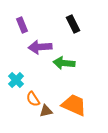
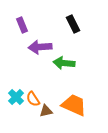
cyan cross: moved 17 px down
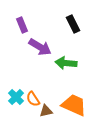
purple arrow: rotated 145 degrees counterclockwise
green arrow: moved 2 px right
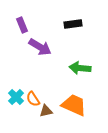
black rectangle: rotated 72 degrees counterclockwise
green arrow: moved 14 px right, 5 px down
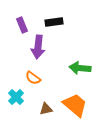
black rectangle: moved 19 px left, 2 px up
purple arrow: moved 2 px left; rotated 65 degrees clockwise
orange semicircle: moved 21 px up; rotated 21 degrees counterclockwise
orange trapezoid: moved 1 px right; rotated 16 degrees clockwise
brown triangle: moved 2 px up
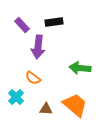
purple rectangle: rotated 21 degrees counterclockwise
brown triangle: rotated 16 degrees clockwise
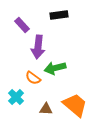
black rectangle: moved 5 px right, 7 px up
green arrow: moved 25 px left; rotated 20 degrees counterclockwise
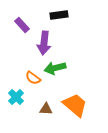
purple arrow: moved 6 px right, 4 px up
